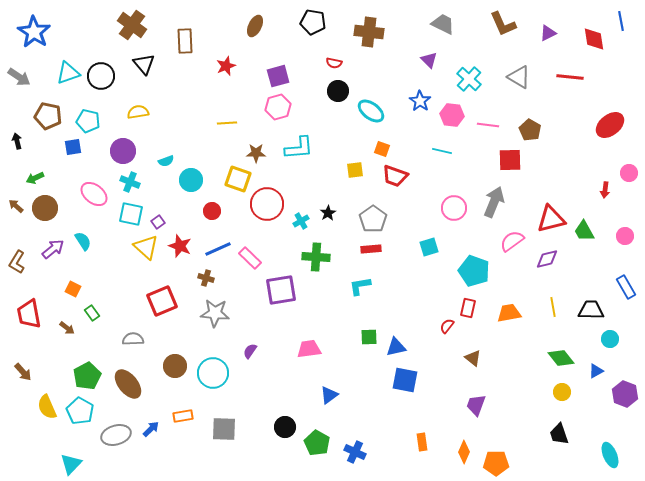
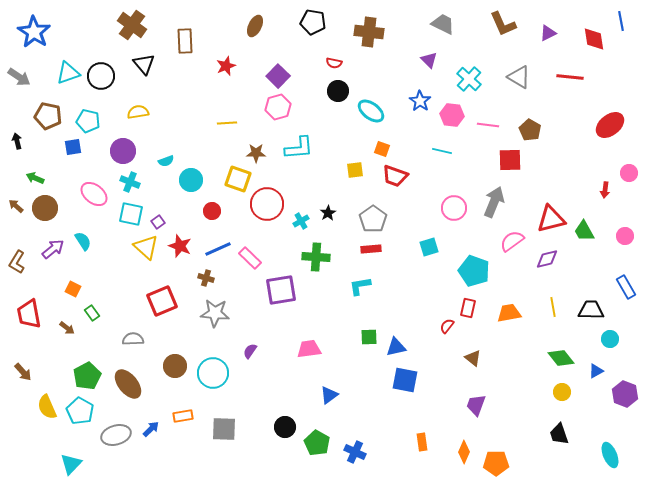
purple square at (278, 76): rotated 30 degrees counterclockwise
green arrow at (35, 178): rotated 48 degrees clockwise
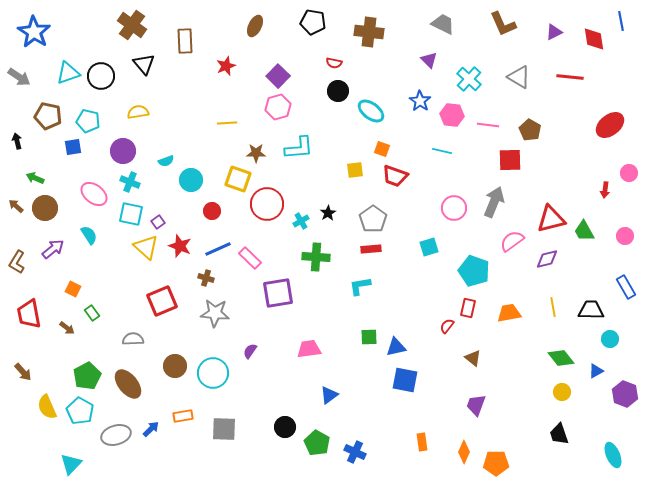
purple triangle at (548, 33): moved 6 px right, 1 px up
cyan semicircle at (83, 241): moved 6 px right, 6 px up
purple square at (281, 290): moved 3 px left, 3 px down
cyan ellipse at (610, 455): moved 3 px right
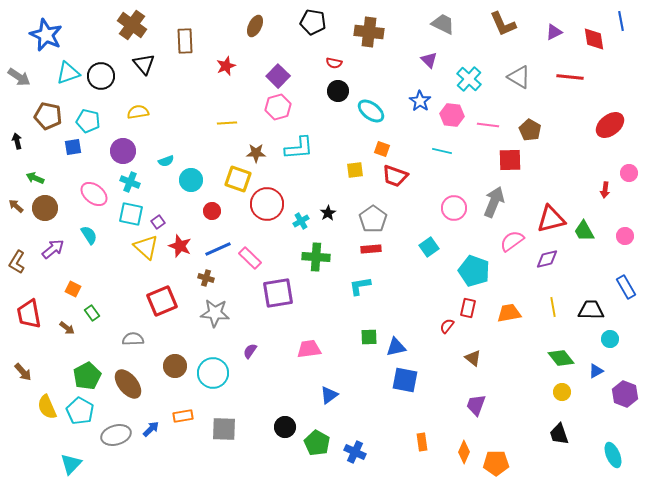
blue star at (34, 32): moved 12 px right, 3 px down; rotated 8 degrees counterclockwise
cyan square at (429, 247): rotated 18 degrees counterclockwise
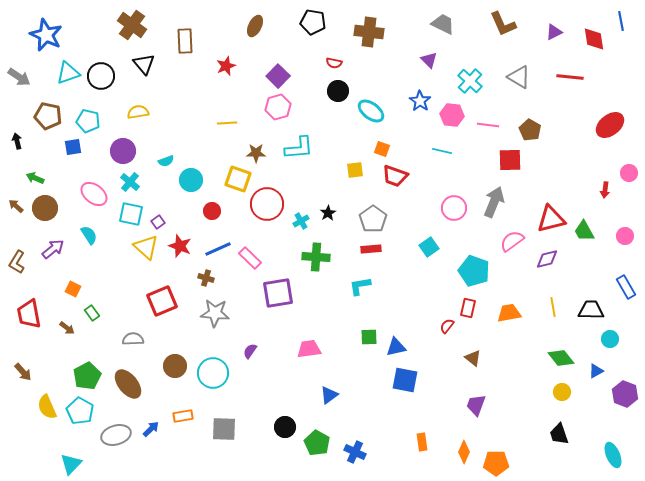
cyan cross at (469, 79): moved 1 px right, 2 px down
cyan cross at (130, 182): rotated 18 degrees clockwise
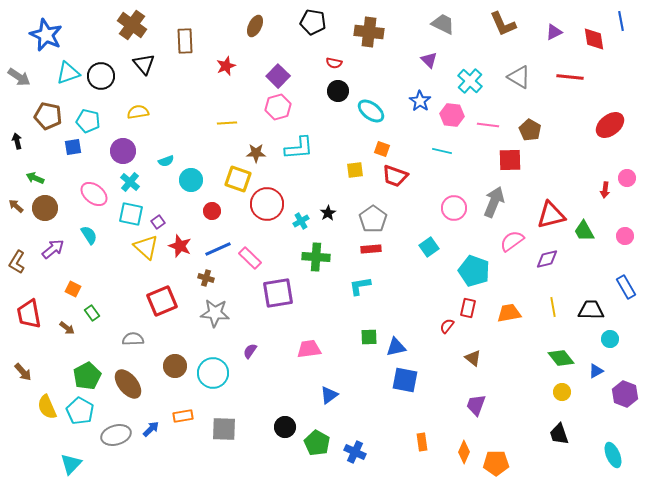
pink circle at (629, 173): moved 2 px left, 5 px down
red triangle at (551, 219): moved 4 px up
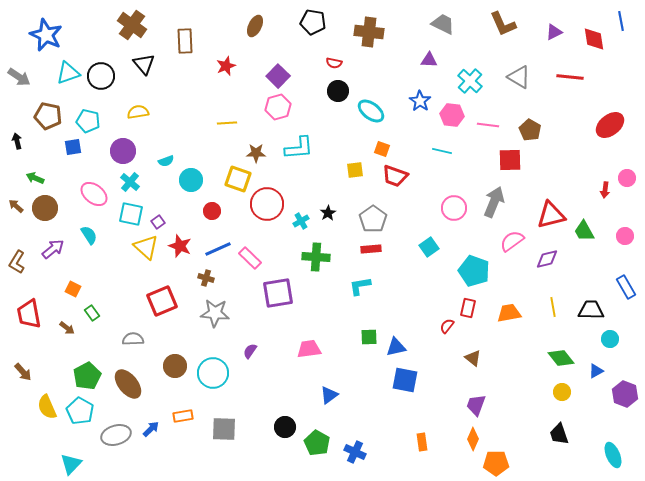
purple triangle at (429, 60): rotated 42 degrees counterclockwise
orange diamond at (464, 452): moved 9 px right, 13 px up
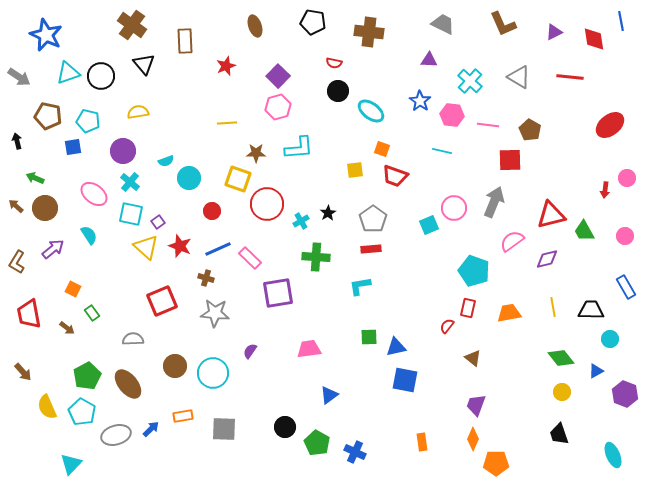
brown ellipse at (255, 26): rotated 45 degrees counterclockwise
cyan circle at (191, 180): moved 2 px left, 2 px up
cyan square at (429, 247): moved 22 px up; rotated 12 degrees clockwise
cyan pentagon at (80, 411): moved 2 px right, 1 px down
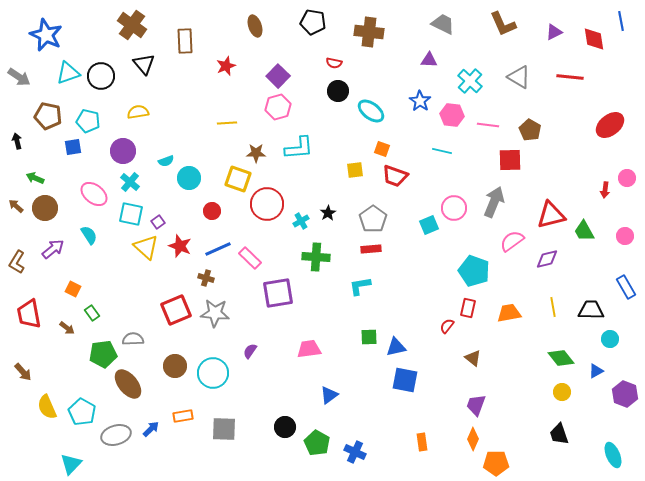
red square at (162, 301): moved 14 px right, 9 px down
green pentagon at (87, 376): moved 16 px right, 22 px up; rotated 20 degrees clockwise
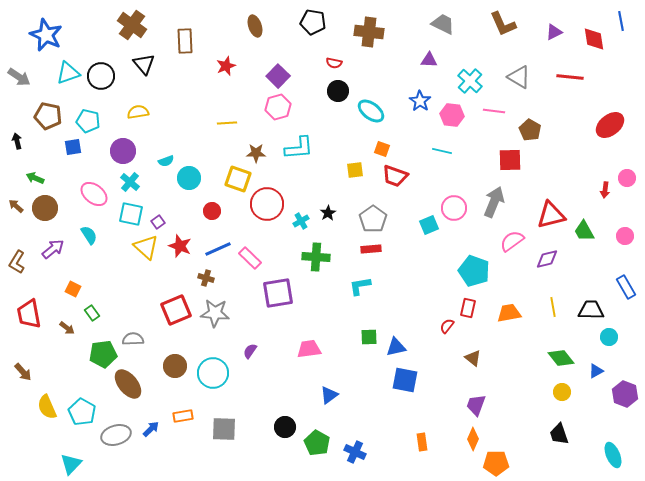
pink line at (488, 125): moved 6 px right, 14 px up
cyan circle at (610, 339): moved 1 px left, 2 px up
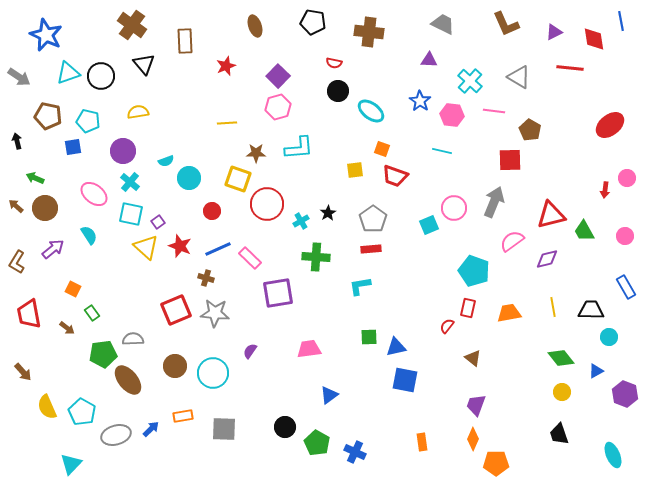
brown L-shape at (503, 24): moved 3 px right
red line at (570, 77): moved 9 px up
brown ellipse at (128, 384): moved 4 px up
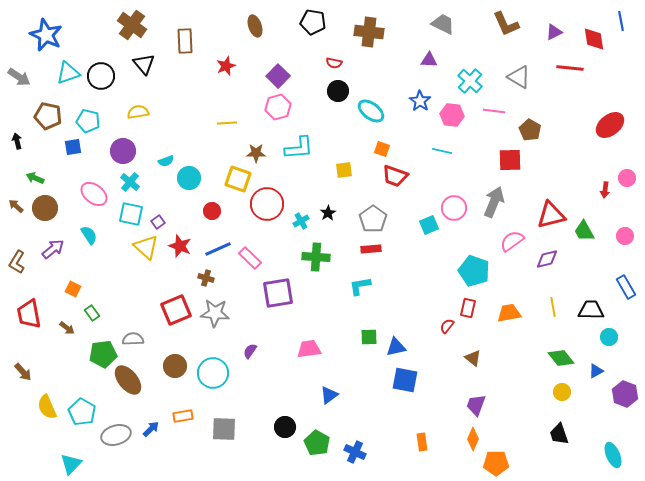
yellow square at (355, 170): moved 11 px left
